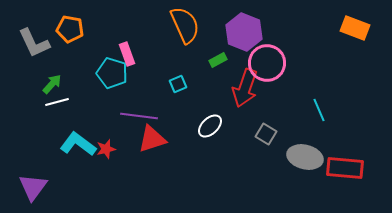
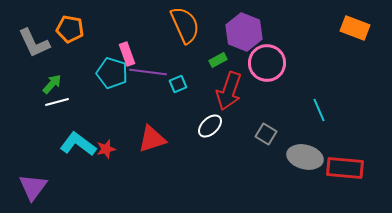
red arrow: moved 16 px left, 3 px down
purple line: moved 9 px right, 44 px up
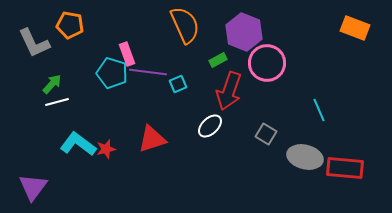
orange pentagon: moved 4 px up
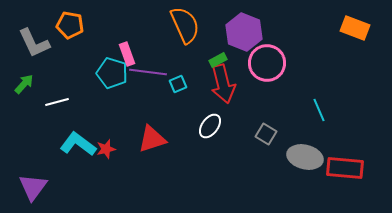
green arrow: moved 28 px left
red arrow: moved 6 px left, 7 px up; rotated 33 degrees counterclockwise
white ellipse: rotated 10 degrees counterclockwise
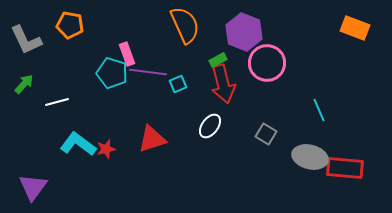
gray L-shape: moved 8 px left, 3 px up
gray ellipse: moved 5 px right
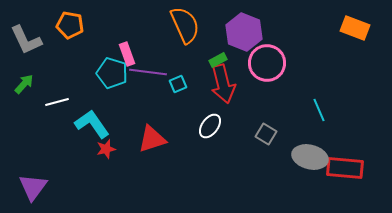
cyan L-shape: moved 14 px right, 20 px up; rotated 18 degrees clockwise
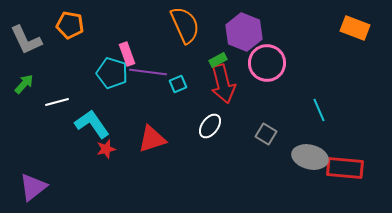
purple triangle: rotated 16 degrees clockwise
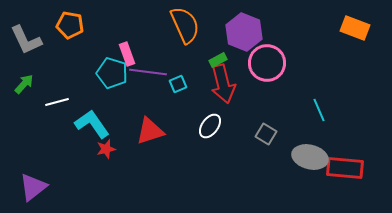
red triangle: moved 2 px left, 8 px up
